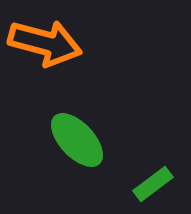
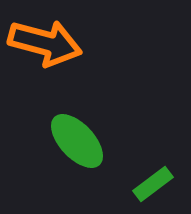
green ellipse: moved 1 px down
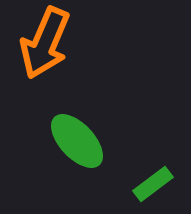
orange arrow: rotated 98 degrees clockwise
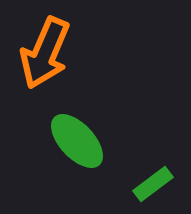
orange arrow: moved 10 px down
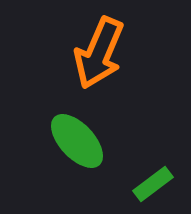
orange arrow: moved 54 px right
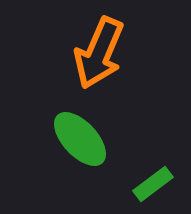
green ellipse: moved 3 px right, 2 px up
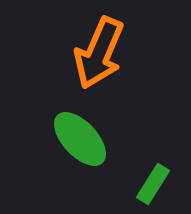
green rectangle: rotated 21 degrees counterclockwise
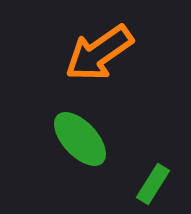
orange arrow: rotated 32 degrees clockwise
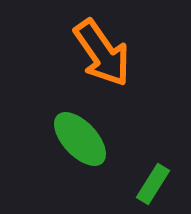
orange arrow: moved 3 px right; rotated 90 degrees counterclockwise
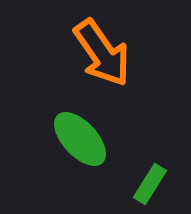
green rectangle: moved 3 px left
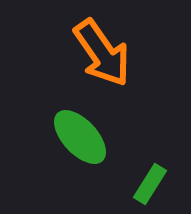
green ellipse: moved 2 px up
